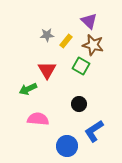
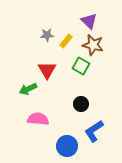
black circle: moved 2 px right
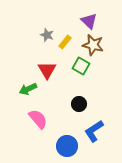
gray star: rotated 24 degrees clockwise
yellow rectangle: moved 1 px left, 1 px down
black circle: moved 2 px left
pink semicircle: rotated 45 degrees clockwise
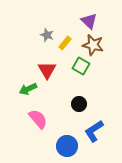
yellow rectangle: moved 1 px down
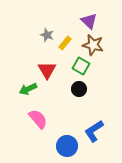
black circle: moved 15 px up
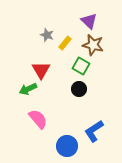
red triangle: moved 6 px left
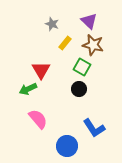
gray star: moved 5 px right, 11 px up
green square: moved 1 px right, 1 px down
blue L-shape: moved 3 px up; rotated 90 degrees counterclockwise
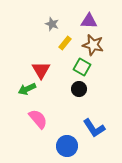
purple triangle: rotated 42 degrees counterclockwise
green arrow: moved 1 px left
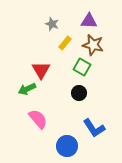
black circle: moved 4 px down
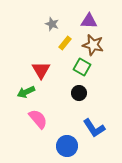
green arrow: moved 1 px left, 3 px down
